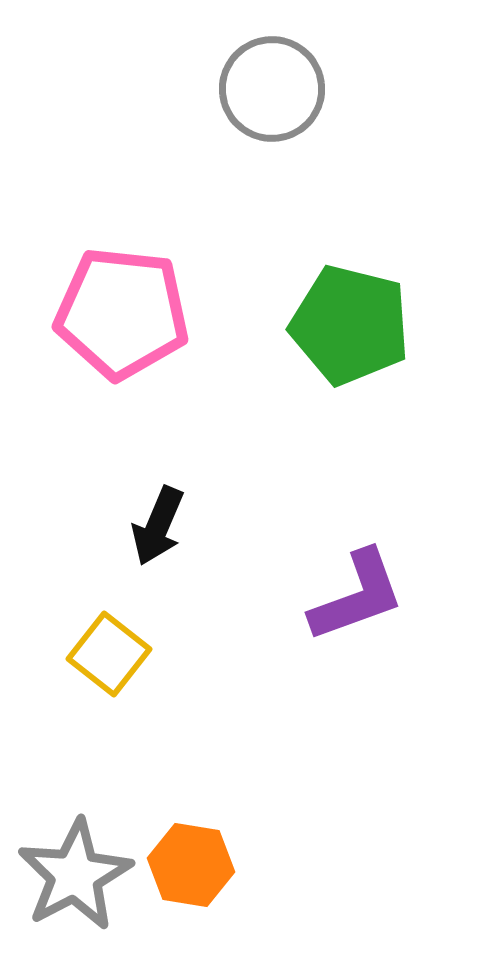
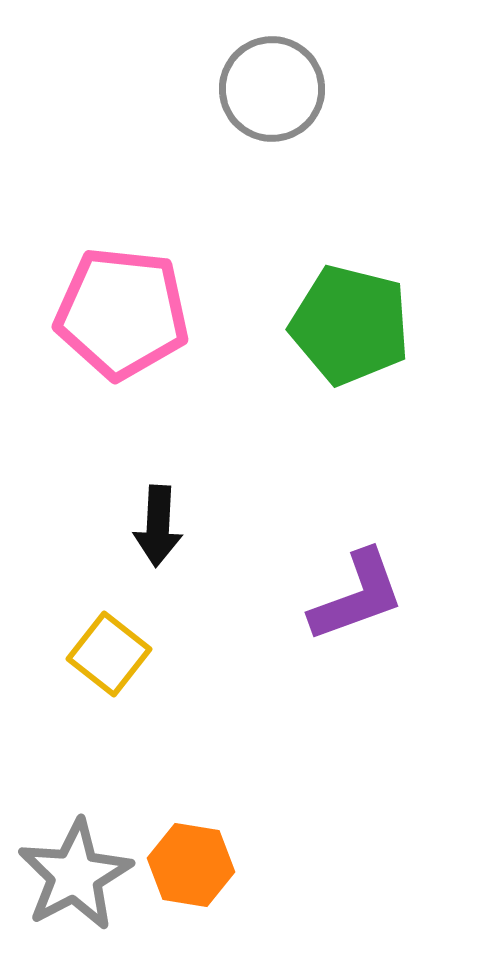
black arrow: rotated 20 degrees counterclockwise
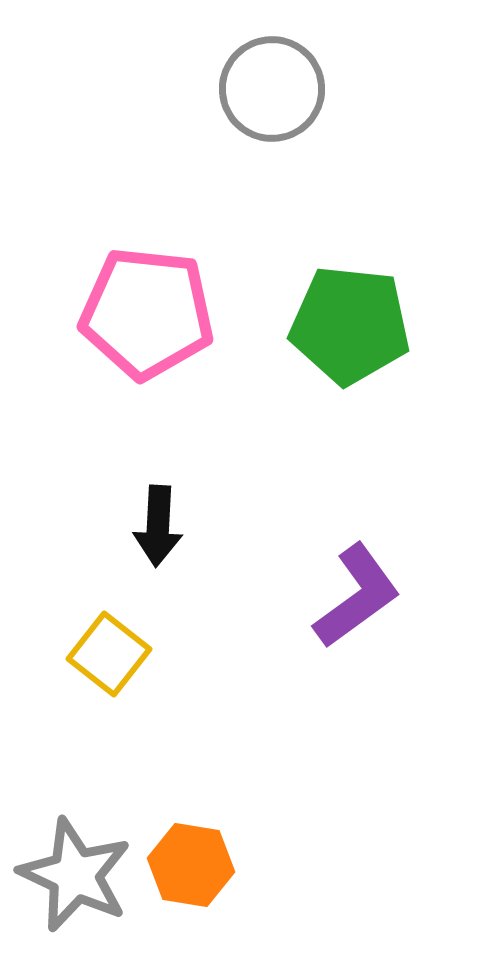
pink pentagon: moved 25 px right
green pentagon: rotated 8 degrees counterclockwise
purple L-shape: rotated 16 degrees counterclockwise
gray star: rotated 19 degrees counterclockwise
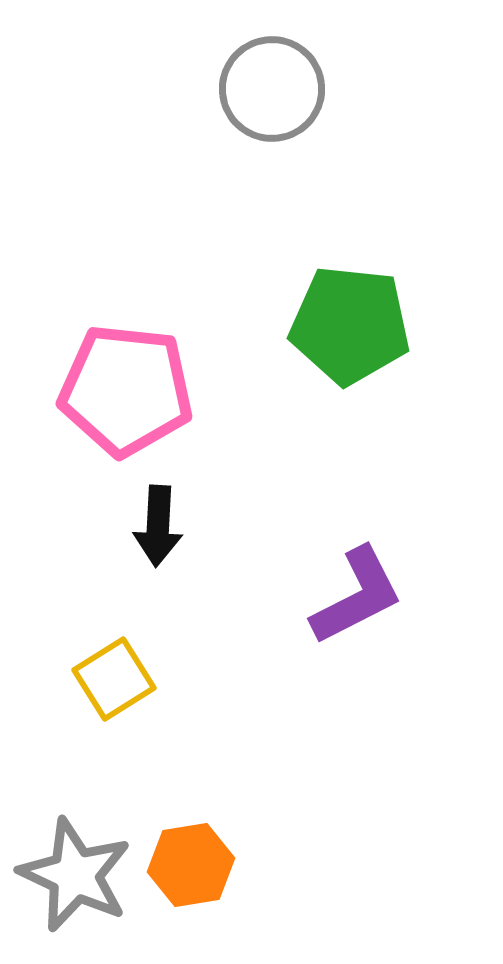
pink pentagon: moved 21 px left, 77 px down
purple L-shape: rotated 9 degrees clockwise
yellow square: moved 5 px right, 25 px down; rotated 20 degrees clockwise
orange hexagon: rotated 18 degrees counterclockwise
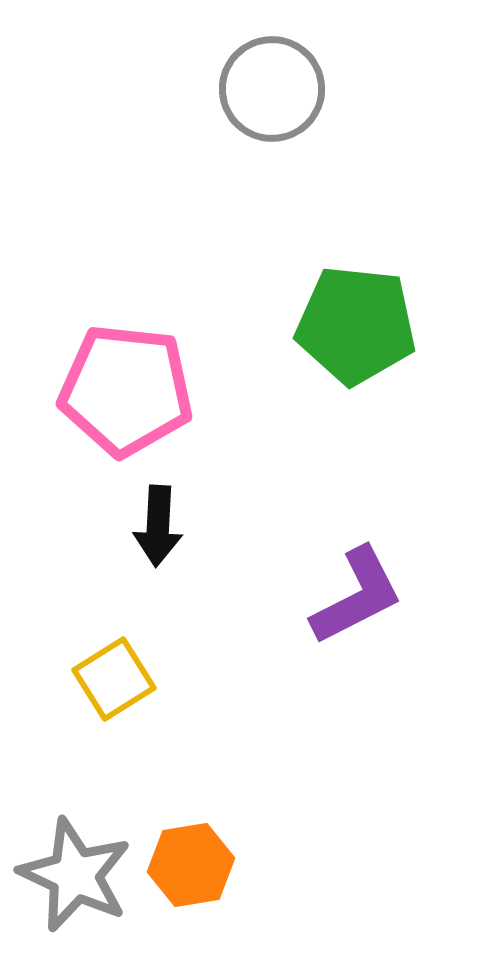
green pentagon: moved 6 px right
